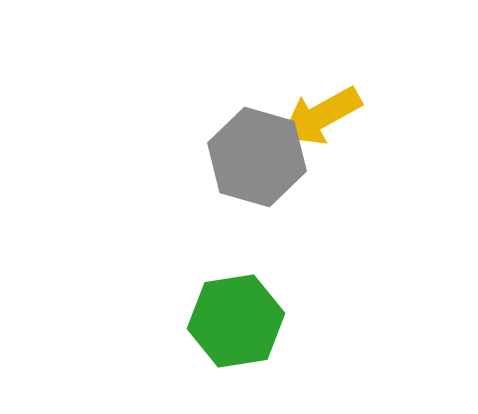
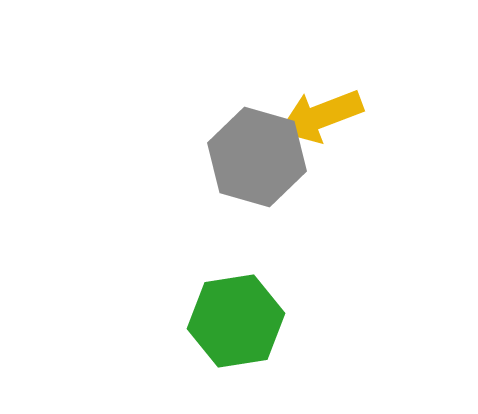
yellow arrow: rotated 8 degrees clockwise
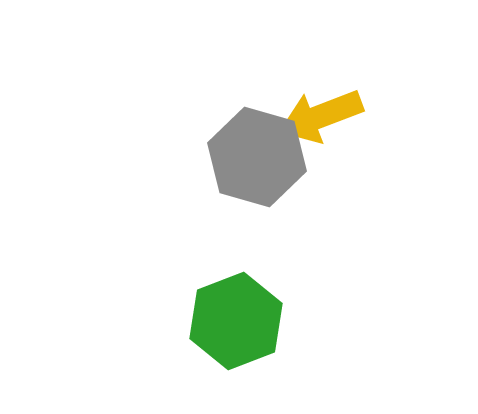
green hexagon: rotated 12 degrees counterclockwise
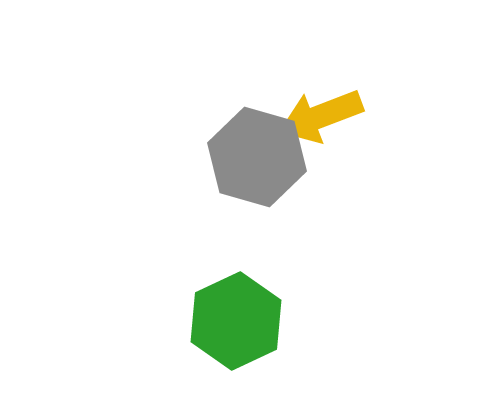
green hexagon: rotated 4 degrees counterclockwise
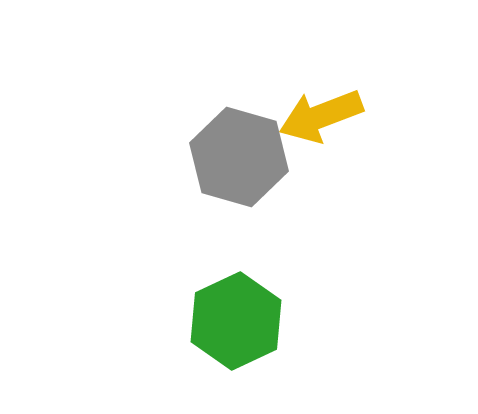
gray hexagon: moved 18 px left
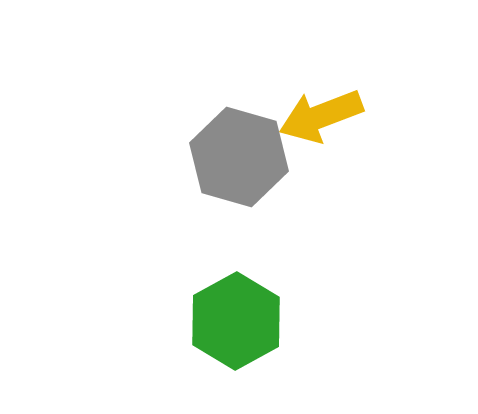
green hexagon: rotated 4 degrees counterclockwise
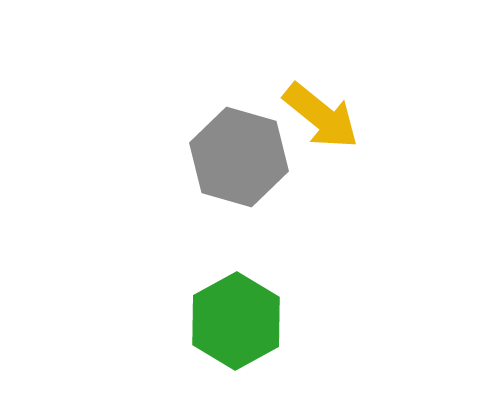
yellow arrow: rotated 120 degrees counterclockwise
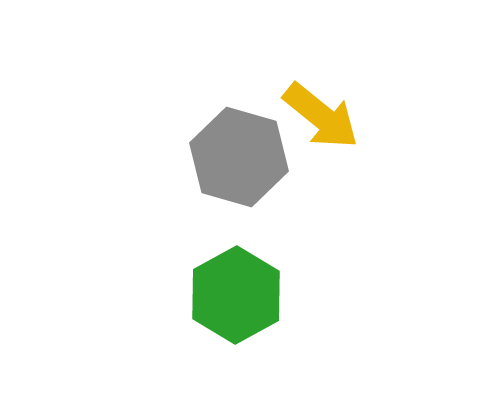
green hexagon: moved 26 px up
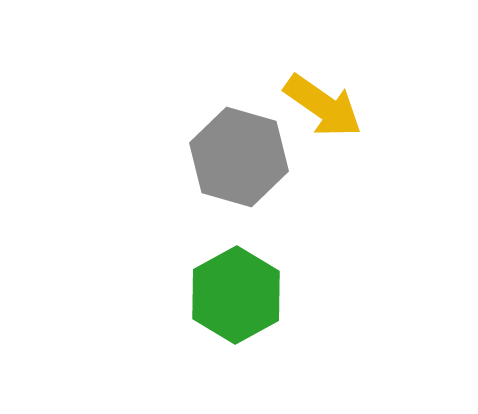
yellow arrow: moved 2 px right, 10 px up; rotated 4 degrees counterclockwise
